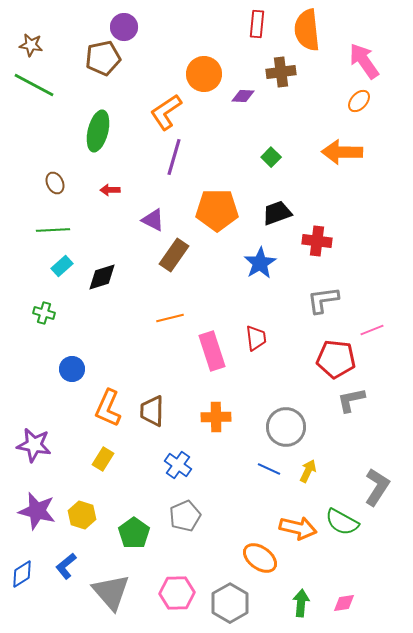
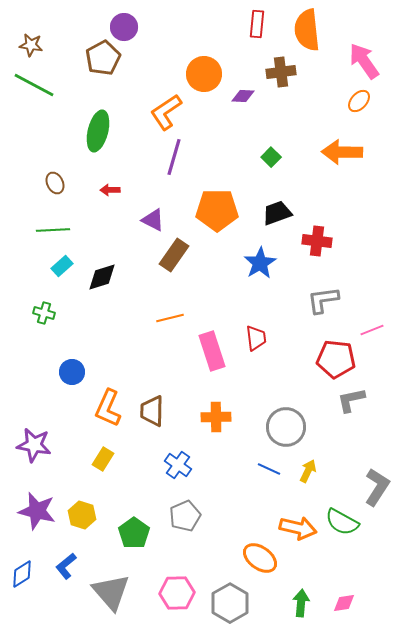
brown pentagon at (103, 58): rotated 16 degrees counterclockwise
blue circle at (72, 369): moved 3 px down
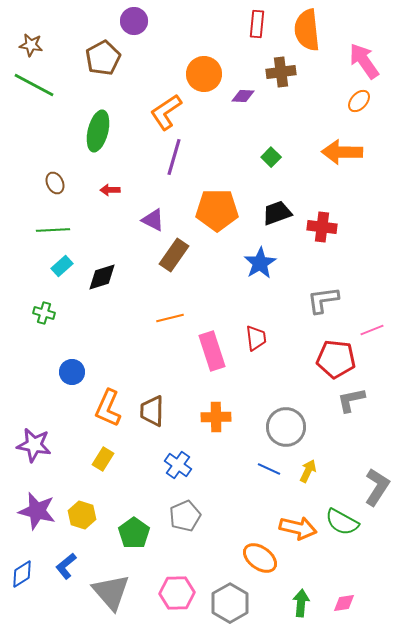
purple circle at (124, 27): moved 10 px right, 6 px up
red cross at (317, 241): moved 5 px right, 14 px up
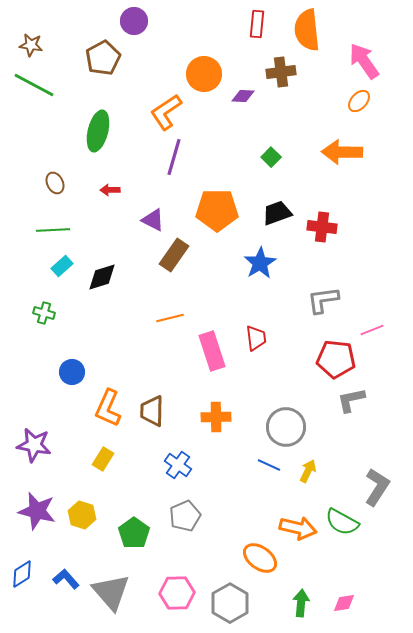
blue line at (269, 469): moved 4 px up
blue L-shape at (66, 566): moved 13 px down; rotated 88 degrees clockwise
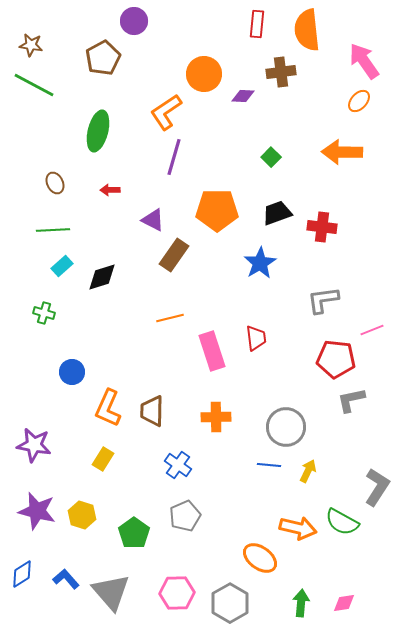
blue line at (269, 465): rotated 20 degrees counterclockwise
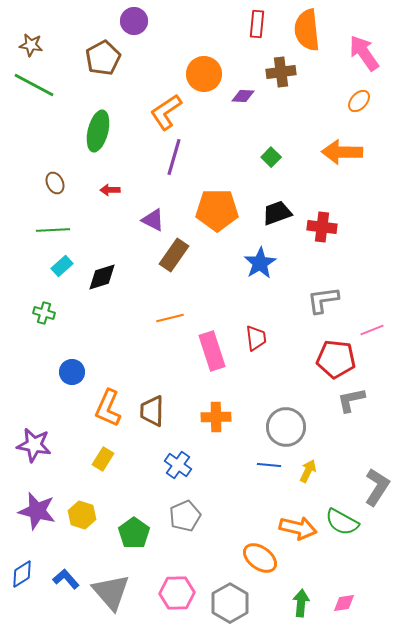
pink arrow at (364, 61): moved 8 px up
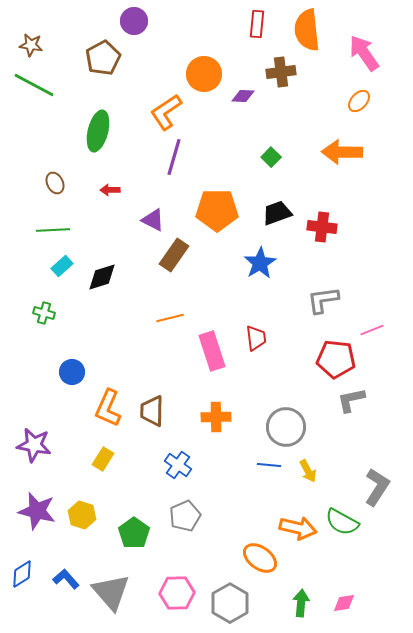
yellow arrow at (308, 471): rotated 125 degrees clockwise
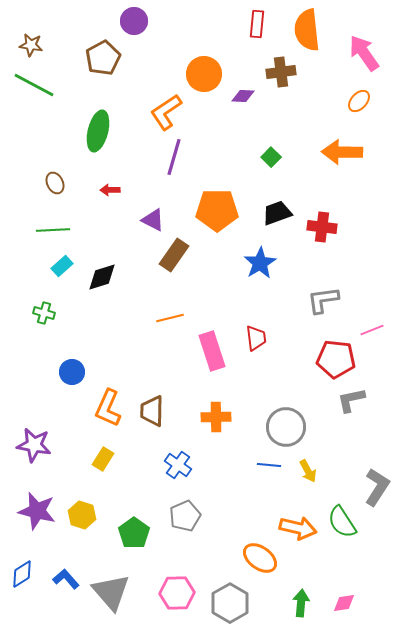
green semicircle at (342, 522): rotated 28 degrees clockwise
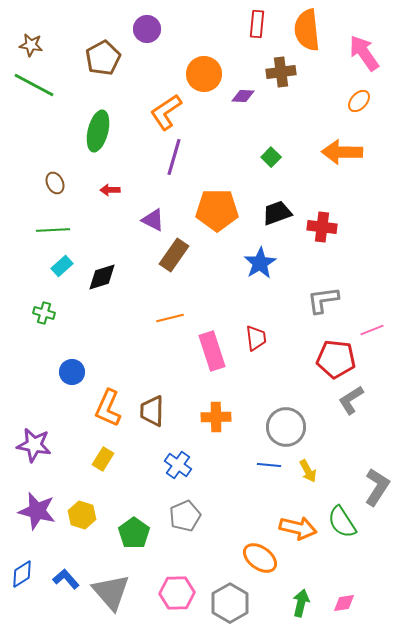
purple circle at (134, 21): moved 13 px right, 8 px down
gray L-shape at (351, 400): rotated 20 degrees counterclockwise
green arrow at (301, 603): rotated 8 degrees clockwise
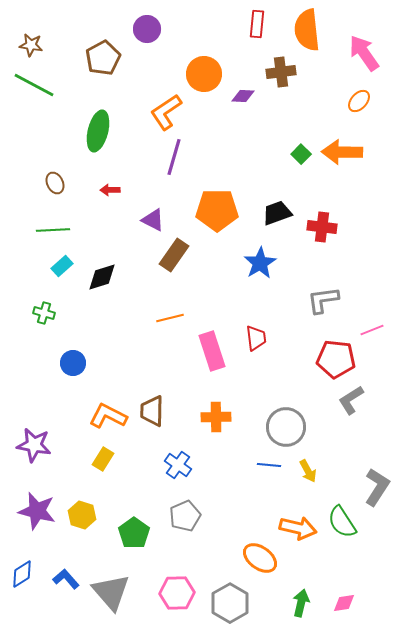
green square at (271, 157): moved 30 px right, 3 px up
blue circle at (72, 372): moved 1 px right, 9 px up
orange L-shape at (108, 408): moved 8 px down; rotated 93 degrees clockwise
